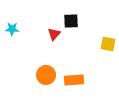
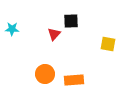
orange circle: moved 1 px left, 1 px up
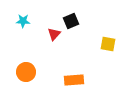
black square: rotated 21 degrees counterclockwise
cyan star: moved 11 px right, 8 px up
orange circle: moved 19 px left, 2 px up
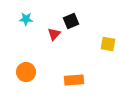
cyan star: moved 3 px right, 2 px up
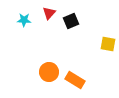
cyan star: moved 2 px left, 1 px down
red triangle: moved 5 px left, 21 px up
orange circle: moved 23 px right
orange rectangle: moved 1 px right; rotated 36 degrees clockwise
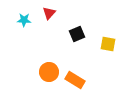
black square: moved 6 px right, 13 px down
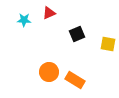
red triangle: rotated 24 degrees clockwise
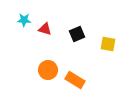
red triangle: moved 4 px left, 16 px down; rotated 40 degrees clockwise
orange circle: moved 1 px left, 2 px up
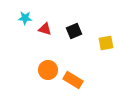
cyan star: moved 1 px right, 2 px up
black square: moved 3 px left, 3 px up
yellow square: moved 2 px left, 1 px up; rotated 21 degrees counterclockwise
orange rectangle: moved 2 px left
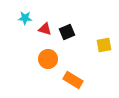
black square: moved 7 px left, 1 px down
yellow square: moved 2 px left, 2 px down
orange circle: moved 11 px up
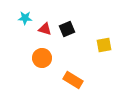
black square: moved 3 px up
orange circle: moved 6 px left, 1 px up
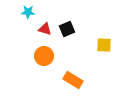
cyan star: moved 3 px right, 6 px up
yellow square: rotated 14 degrees clockwise
orange circle: moved 2 px right, 2 px up
